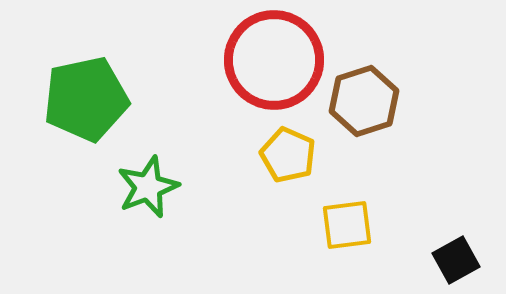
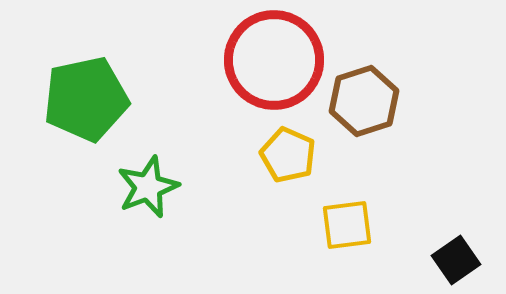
black square: rotated 6 degrees counterclockwise
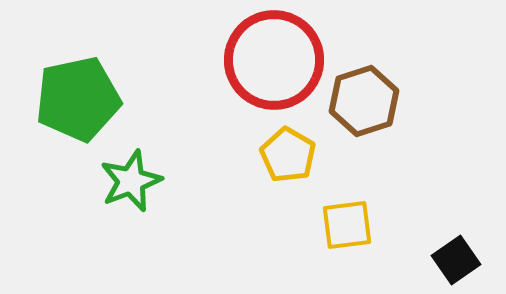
green pentagon: moved 8 px left
yellow pentagon: rotated 6 degrees clockwise
green star: moved 17 px left, 6 px up
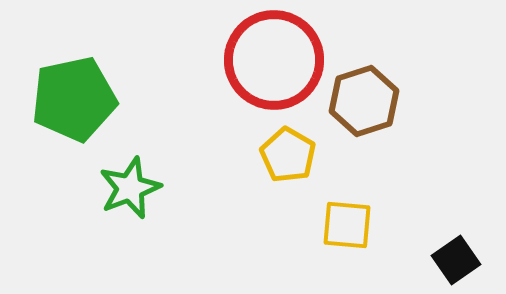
green pentagon: moved 4 px left
green star: moved 1 px left, 7 px down
yellow square: rotated 12 degrees clockwise
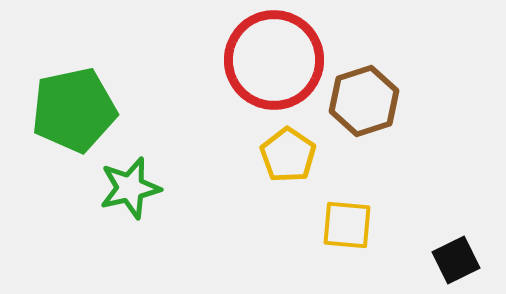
green pentagon: moved 11 px down
yellow pentagon: rotated 4 degrees clockwise
green star: rotated 8 degrees clockwise
black square: rotated 9 degrees clockwise
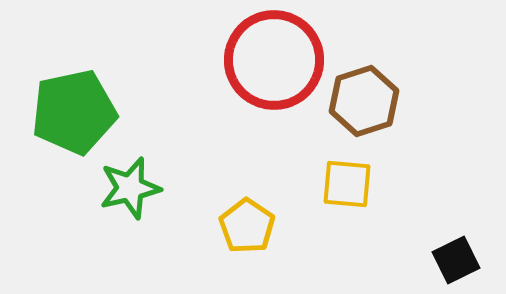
green pentagon: moved 2 px down
yellow pentagon: moved 41 px left, 71 px down
yellow square: moved 41 px up
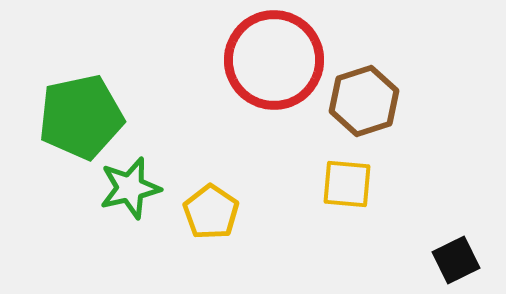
green pentagon: moved 7 px right, 5 px down
yellow pentagon: moved 36 px left, 14 px up
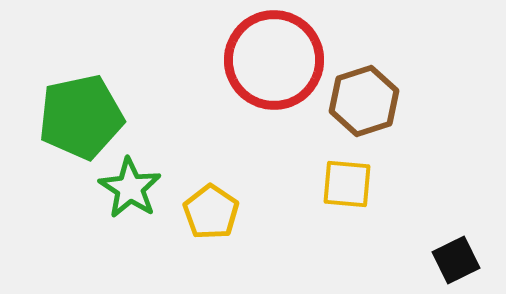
green star: rotated 26 degrees counterclockwise
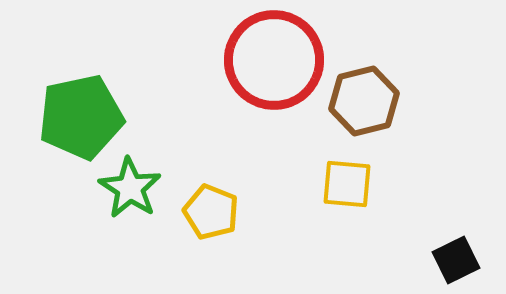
brown hexagon: rotated 4 degrees clockwise
yellow pentagon: rotated 12 degrees counterclockwise
